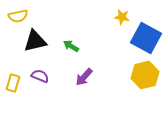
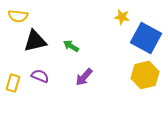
yellow semicircle: rotated 18 degrees clockwise
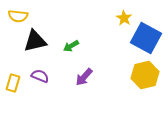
yellow star: moved 2 px right, 1 px down; rotated 21 degrees clockwise
green arrow: rotated 63 degrees counterclockwise
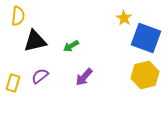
yellow semicircle: rotated 90 degrees counterclockwise
blue square: rotated 8 degrees counterclockwise
purple semicircle: rotated 60 degrees counterclockwise
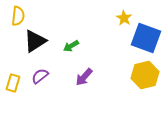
black triangle: rotated 20 degrees counterclockwise
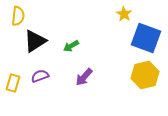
yellow star: moved 4 px up
purple semicircle: rotated 18 degrees clockwise
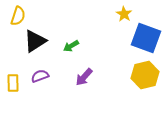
yellow semicircle: rotated 12 degrees clockwise
yellow rectangle: rotated 18 degrees counterclockwise
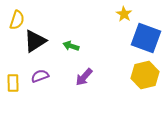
yellow semicircle: moved 1 px left, 4 px down
green arrow: rotated 49 degrees clockwise
